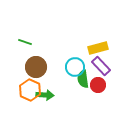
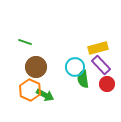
purple rectangle: moved 1 px up
red circle: moved 9 px right, 1 px up
green arrow: rotated 24 degrees clockwise
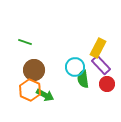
yellow rectangle: rotated 48 degrees counterclockwise
brown circle: moved 2 px left, 3 px down
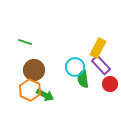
red circle: moved 3 px right
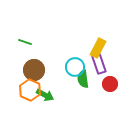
purple rectangle: moved 2 px left, 1 px up; rotated 24 degrees clockwise
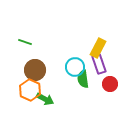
brown circle: moved 1 px right
green arrow: moved 4 px down
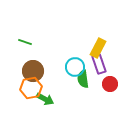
brown circle: moved 2 px left, 1 px down
orange hexagon: moved 1 px right, 2 px up; rotated 25 degrees clockwise
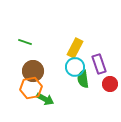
yellow rectangle: moved 23 px left
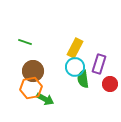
purple rectangle: rotated 36 degrees clockwise
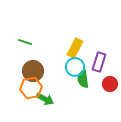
purple rectangle: moved 2 px up
